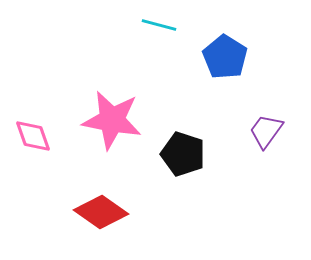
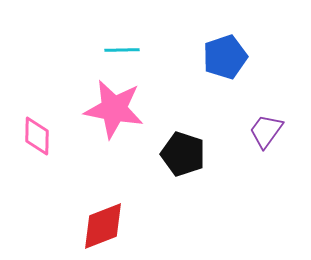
cyan line: moved 37 px left, 25 px down; rotated 16 degrees counterclockwise
blue pentagon: rotated 21 degrees clockwise
pink star: moved 2 px right, 11 px up
pink diamond: moved 4 px right; rotated 21 degrees clockwise
red diamond: moved 2 px right, 14 px down; rotated 56 degrees counterclockwise
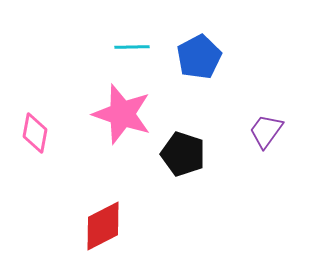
cyan line: moved 10 px right, 3 px up
blue pentagon: moved 26 px left; rotated 9 degrees counterclockwise
pink star: moved 8 px right, 5 px down; rotated 8 degrees clockwise
pink diamond: moved 2 px left, 3 px up; rotated 9 degrees clockwise
red diamond: rotated 6 degrees counterclockwise
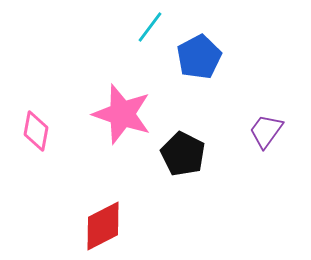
cyan line: moved 18 px right, 20 px up; rotated 52 degrees counterclockwise
pink diamond: moved 1 px right, 2 px up
black pentagon: rotated 9 degrees clockwise
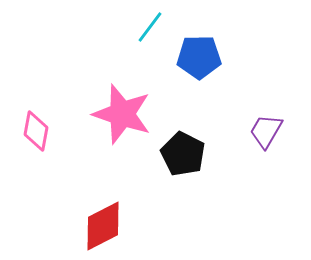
blue pentagon: rotated 27 degrees clockwise
purple trapezoid: rotated 6 degrees counterclockwise
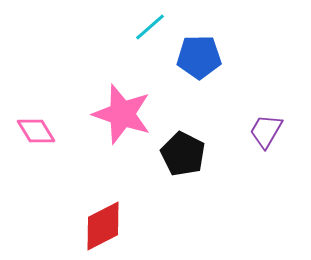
cyan line: rotated 12 degrees clockwise
pink diamond: rotated 42 degrees counterclockwise
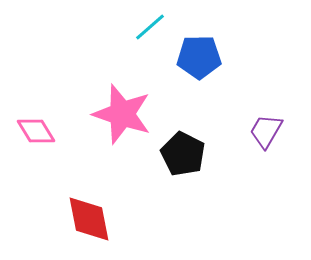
red diamond: moved 14 px left, 7 px up; rotated 74 degrees counterclockwise
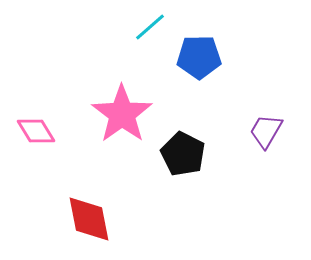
pink star: rotated 18 degrees clockwise
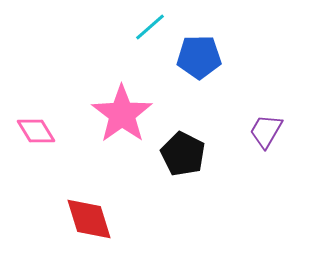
red diamond: rotated 6 degrees counterclockwise
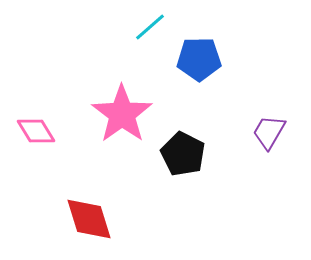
blue pentagon: moved 2 px down
purple trapezoid: moved 3 px right, 1 px down
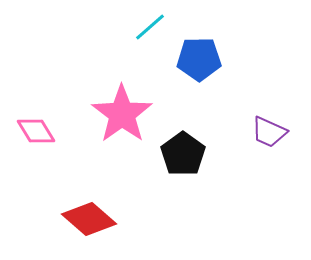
purple trapezoid: rotated 96 degrees counterclockwise
black pentagon: rotated 9 degrees clockwise
red diamond: rotated 32 degrees counterclockwise
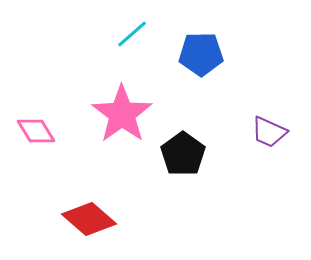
cyan line: moved 18 px left, 7 px down
blue pentagon: moved 2 px right, 5 px up
